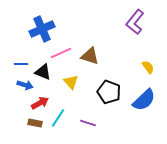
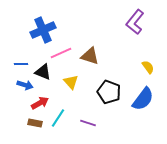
blue cross: moved 1 px right, 1 px down
blue semicircle: moved 1 px left, 1 px up; rotated 10 degrees counterclockwise
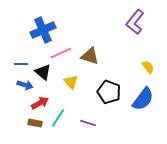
black triangle: rotated 18 degrees clockwise
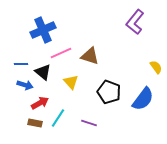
yellow semicircle: moved 8 px right
purple line: moved 1 px right
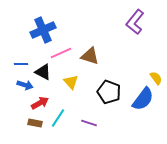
yellow semicircle: moved 11 px down
black triangle: rotated 12 degrees counterclockwise
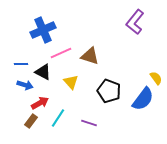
black pentagon: moved 1 px up
brown rectangle: moved 4 px left, 2 px up; rotated 64 degrees counterclockwise
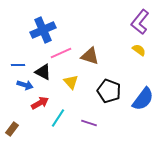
purple L-shape: moved 5 px right
blue line: moved 3 px left, 1 px down
yellow semicircle: moved 17 px left, 28 px up; rotated 16 degrees counterclockwise
brown rectangle: moved 19 px left, 8 px down
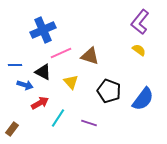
blue line: moved 3 px left
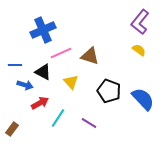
blue semicircle: rotated 80 degrees counterclockwise
purple line: rotated 14 degrees clockwise
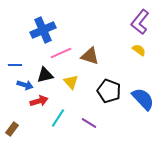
black triangle: moved 2 px right, 3 px down; rotated 42 degrees counterclockwise
red arrow: moved 1 px left, 2 px up; rotated 12 degrees clockwise
